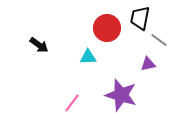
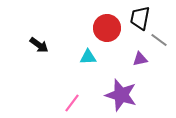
purple triangle: moved 8 px left, 5 px up
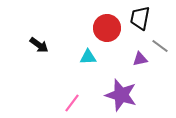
gray line: moved 1 px right, 6 px down
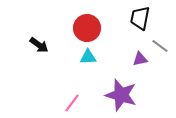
red circle: moved 20 px left
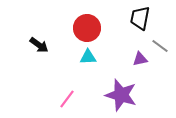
pink line: moved 5 px left, 4 px up
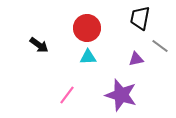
purple triangle: moved 4 px left
pink line: moved 4 px up
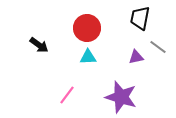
gray line: moved 2 px left, 1 px down
purple triangle: moved 2 px up
purple star: moved 2 px down
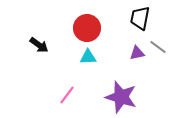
purple triangle: moved 1 px right, 4 px up
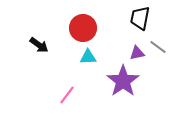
red circle: moved 4 px left
purple star: moved 2 px right, 16 px up; rotated 20 degrees clockwise
